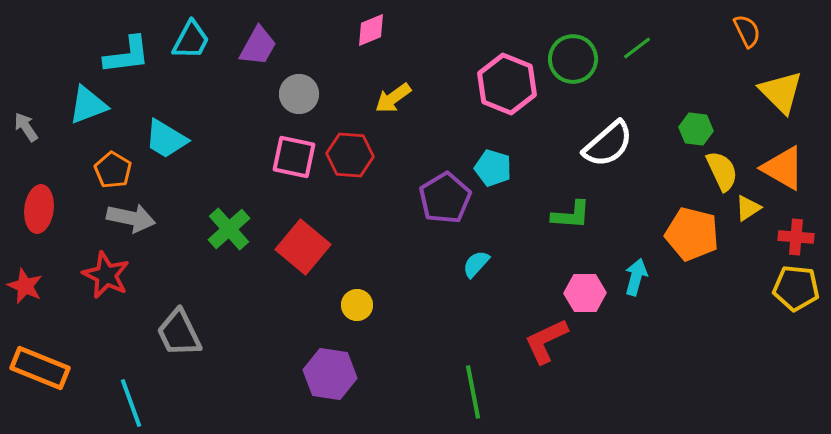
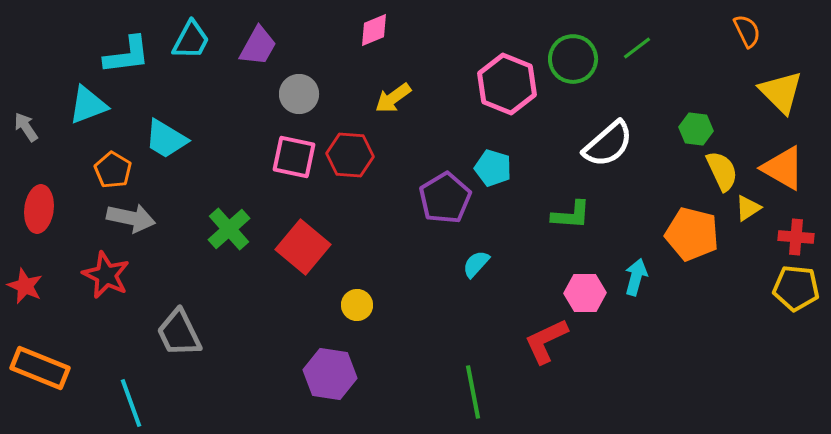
pink diamond at (371, 30): moved 3 px right
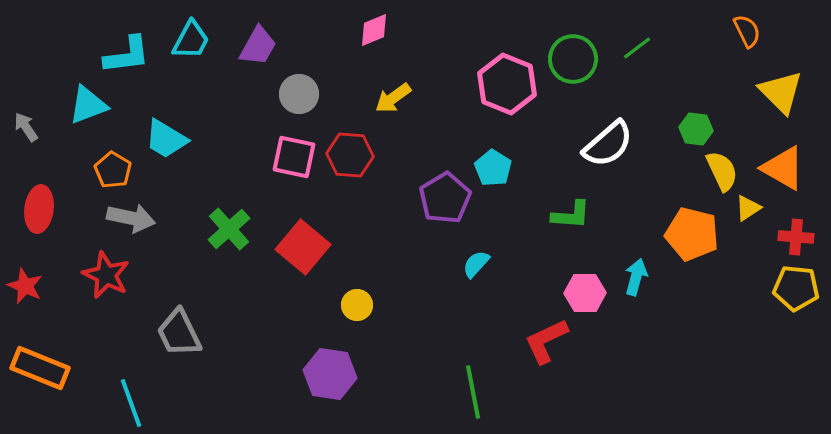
cyan pentagon at (493, 168): rotated 15 degrees clockwise
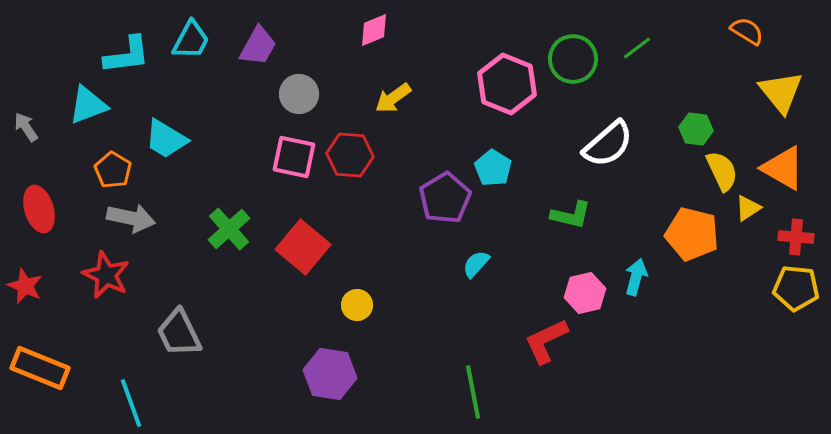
orange semicircle at (747, 31): rotated 32 degrees counterclockwise
yellow triangle at (781, 92): rotated 6 degrees clockwise
red ellipse at (39, 209): rotated 24 degrees counterclockwise
green L-shape at (571, 215): rotated 9 degrees clockwise
pink hexagon at (585, 293): rotated 12 degrees counterclockwise
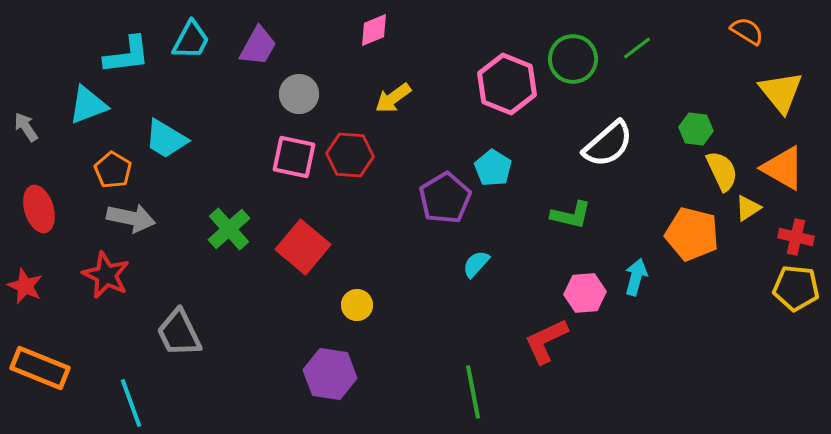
red cross at (796, 237): rotated 8 degrees clockwise
pink hexagon at (585, 293): rotated 9 degrees clockwise
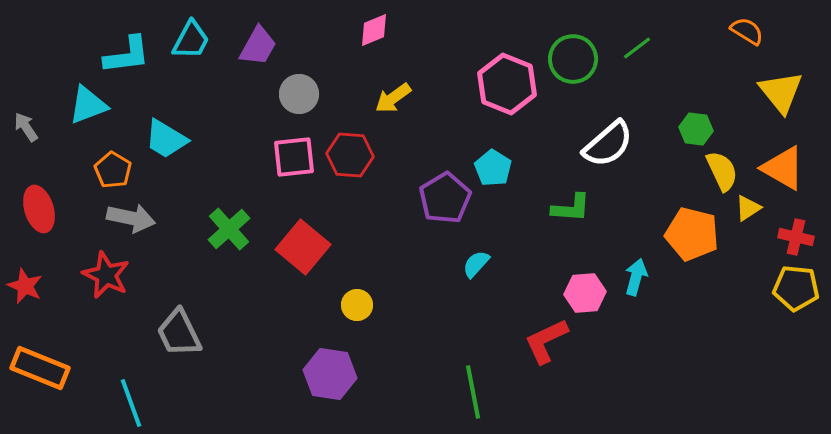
pink square at (294, 157): rotated 18 degrees counterclockwise
green L-shape at (571, 215): moved 7 px up; rotated 9 degrees counterclockwise
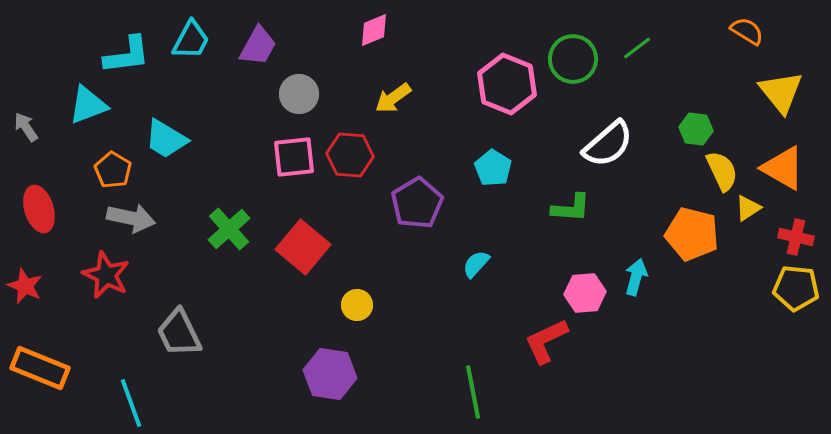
purple pentagon at (445, 198): moved 28 px left, 5 px down
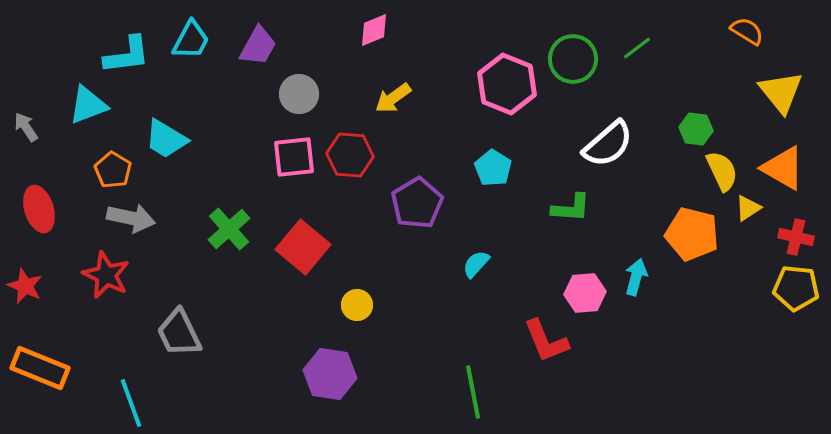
red L-shape at (546, 341): rotated 87 degrees counterclockwise
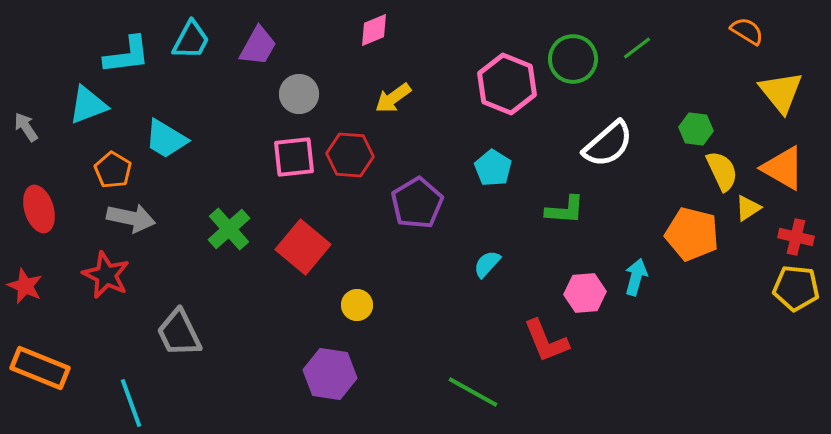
green L-shape at (571, 208): moved 6 px left, 2 px down
cyan semicircle at (476, 264): moved 11 px right
green line at (473, 392): rotated 50 degrees counterclockwise
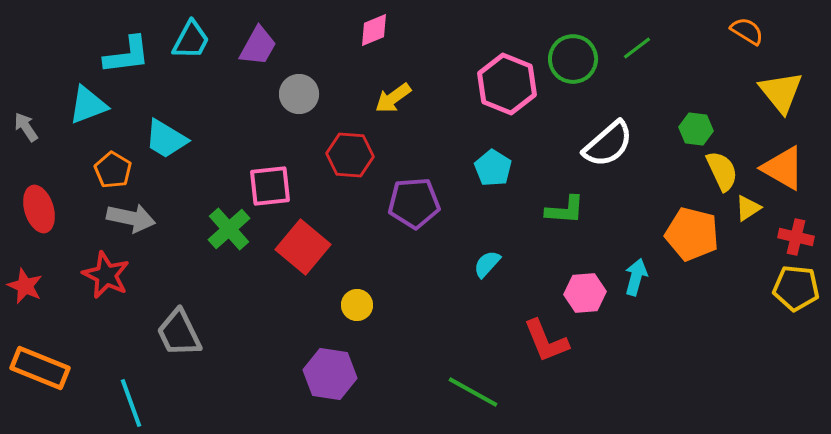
pink square at (294, 157): moved 24 px left, 29 px down
purple pentagon at (417, 203): moved 3 px left; rotated 27 degrees clockwise
